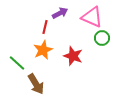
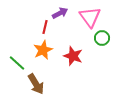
pink triangle: moved 2 px left; rotated 30 degrees clockwise
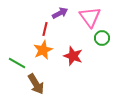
red line: moved 2 px down
green line: rotated 12 degrees counterclockwise
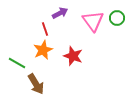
pink triangle: moved 3 px right, 4 px down
red line: rotated 32 degrees counterclockwise
green circle: moved 15 px right, 20 px up
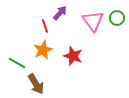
purple arrow: rotated 21 degrees counterclockwise
red line: moved 3 px up
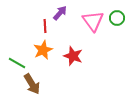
red line: rotated 16 degrees clockwise
brown arrow: moved 4 px left
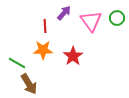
purple arrow: moved 4 px right
pink triangle: moved 2 px left
orange star: rotated 24 degrees clockwise
red star: rotated 18 degrees clockwise
brown arrow: moved 3 px left
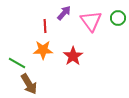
green circle: moved 1 px right
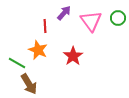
orange star: moved 5 px left; rotated 24 degrees clockwise
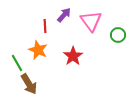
purple arrow: moved 2 px down
green circle: moved 17 px down
green line: rotated 30 degrees clockwise
